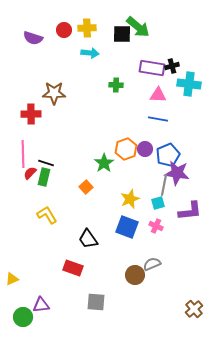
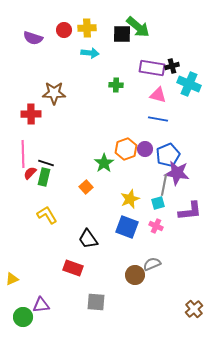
cyan cross: rotated 15 degrees clockwise
pink triangle: rotated 12 degrees clockwise
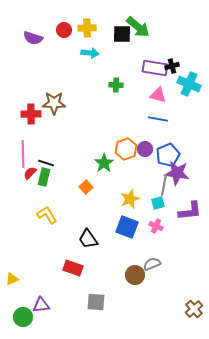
purple rectangle: moved 3 px right
brown star: moved 10 px down
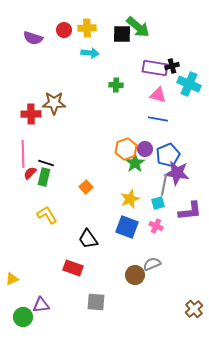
green star: moved 31 px right
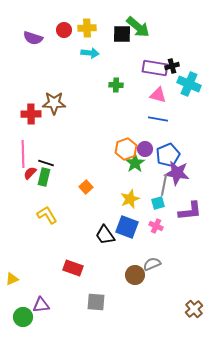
black trapezoid: moved 17 px right, 4 px up
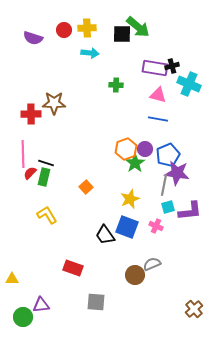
cyan square: moved 10 px right, 4 px down
yellow triangle: rotated 24 degrees clockwise
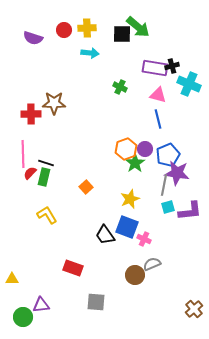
green cross: moved 4 px right, 2 px down; rotated 24 degrees clockwise
blue line: rotated 66 degrees clockwise
pink cross: moved 12 px left, 13 px down
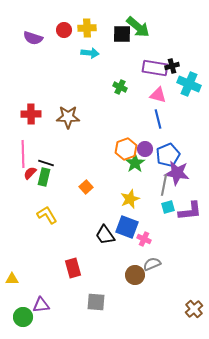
brown star: moved 14 px right, 14 px down
red rectangle: rotated 54 degrees clockwise
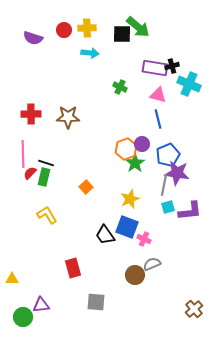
purple circle: moved 3 px left, 5 px up
